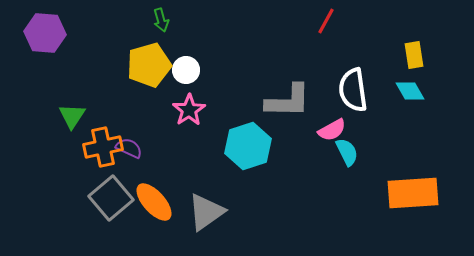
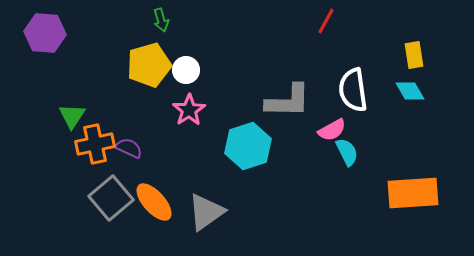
orange cross: moved 8 px left, 3 px up
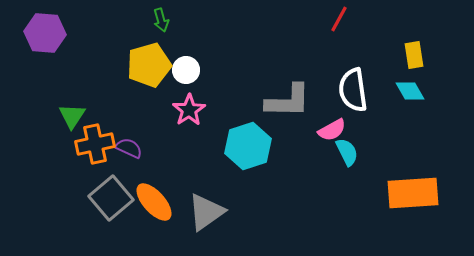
red line: moved 13 px right, 2 px up
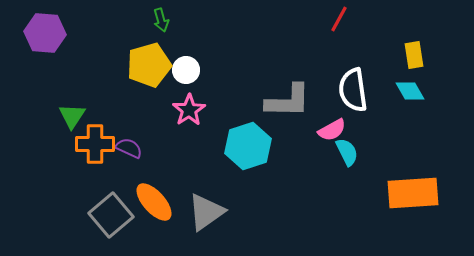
orange cross: rotated 12 degrees clockwise
gray square: moved 17 px down
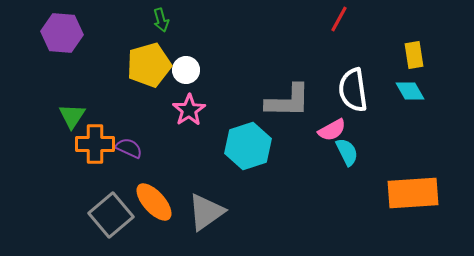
purple hexagon: moved 17 px right
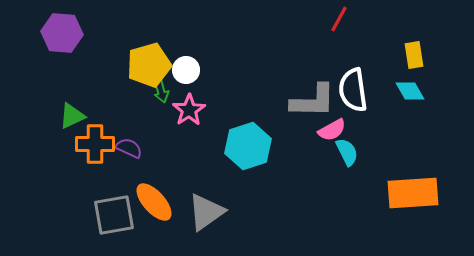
green arrow: moved 71 px down
gray L-shape: moved 25 px right
green triangle: rotated 32 degrees clockwise
gray square: moved 3 px right; rotated 30 degrees clockwise
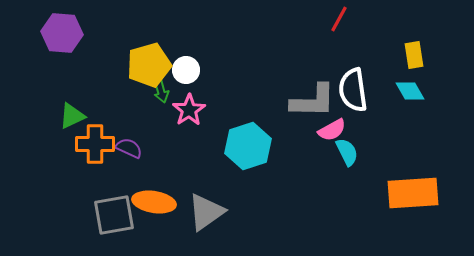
orange ellipse: rotated 39 degrees counterclockwise
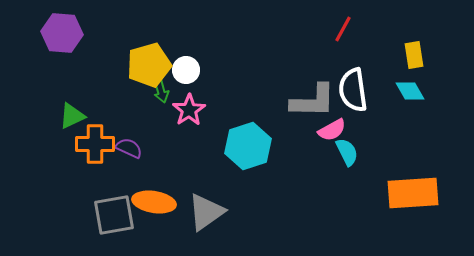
red line: moved 4 px right, 10 px down
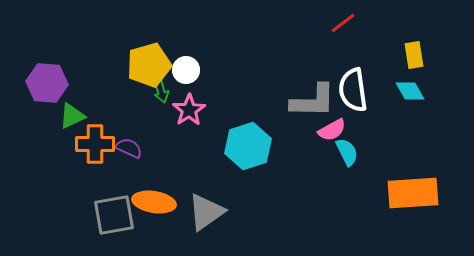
red line: moved 6 px up; rotated 24 degrees clockwise
purple hexagon: moved 15 px left, 50 px down
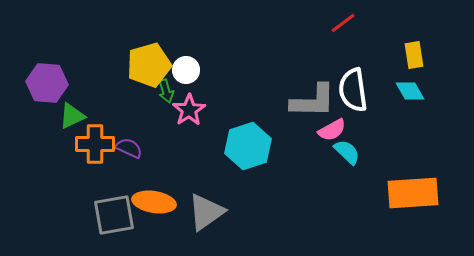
green arrow: moved 5 px right
cyan semicircle: rotated 20 degrees counterclockwise
